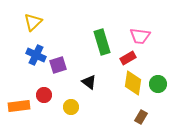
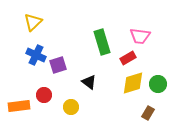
yellow diamond: rotated 65 degrees clockwise
brown rectangle: moved 7 px right, 4 px up
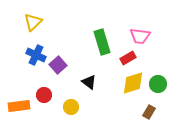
purple square: rotated 24 degrees counterclockwise
brown rectangle: moved 1 px right, 1 px up
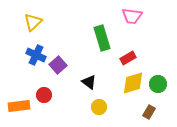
pink trapezoid: moved 8 px left, 20 px up
green rectangle: moved 4 px up
yellow circle: moved 28 px right
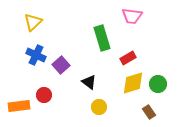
purple square: moved 3 px right
brown rectangle: rotated 64 degrees counterclockwise
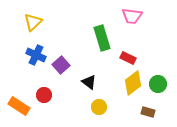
red rectangle: rotated 56 degrees clockwise
yellow diamond: rotated 20 degrees counterclockwise
orange rectangle: rotated 40 degrees clockwise
brown rectangle: moved 1 px left; rotated 40 degrees counterclockwise
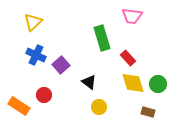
red rectangle: rotated 21 degrees clockwise
yellow diamond: rotated 70 degrees counterclockwise
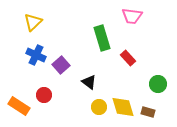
yellow diamond: moved 10 px left, 24 px down
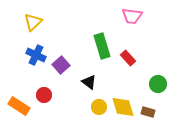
green rectangle: moved 8 px down
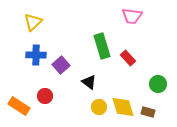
blue cross: rotated 24 degrees counterclockwise
red circle: moved 1 px right, 1 px down
